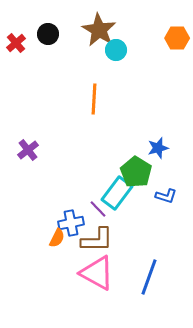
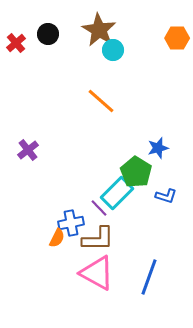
cyan circle: moved 3 px left
orange line: moved 7 px right, 2 px down; rotated 52 degrees counterclockwise
cyan rectangle: rotated 8 degrees clockwise
purple line: moved 1 px right, 1 px up
brown L-shape: moved 1 px right, 1 px up
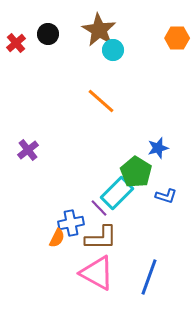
brown L-shape: moved 3 px right, 1 px up
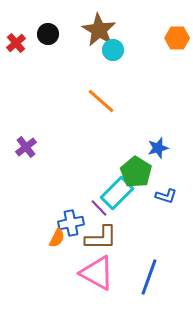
purple cross: moved 2 px left, 3 px up
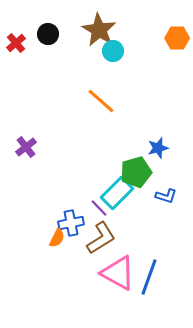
cyan circle: moved 1 px down
green pentagon: rotated 24 degrees clockwise
brown L-shape: rotated 32 degrees counterclockwise
pink triangle: moved 21 px right
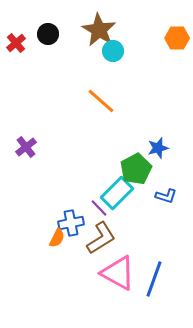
green pentagon: moved 3 px up; rotated 12 degrees counterclockwise
blue line: moved 5 px right, 2 px down
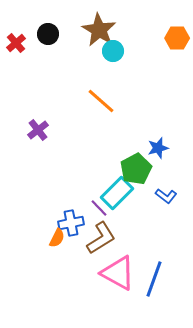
purple cross: moved 12 px right, 17 px up
blue L-shape: rotated 20 degrees clockwise
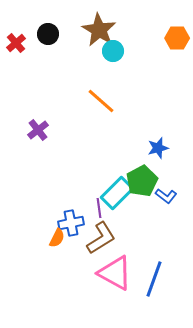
green pentagon: moved 6 px right, 12 px down
purple line: rotated 36 degrees clockwise
pink triangle: moved 3 px left
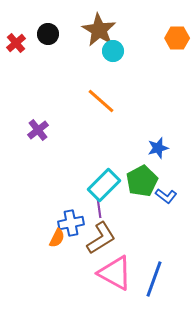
cyan rectangle: moved 13 px left, 8 px up
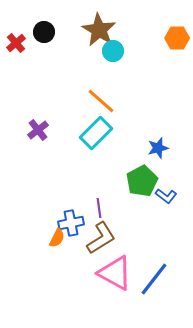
black circle: moved 4 px left, 2 px up
cyan rectangle: moved 8 px left, 52 px up
blue line: rotated 18 degrees clockwise
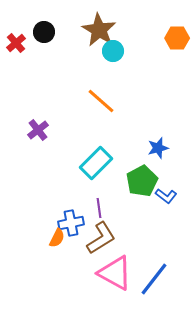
cyan rectangle: moved 30 px down
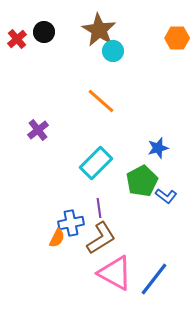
red cross: moved 1 px right, 4 px up
